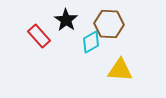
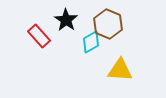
brown hexagon: moved 1 px left; rotated 20 degrees clockwise
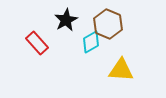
black star: rotated 10 degrees clockwise
red rectangle: moved 2 px left, 7 px down
yellow triangle: moved 1 px right
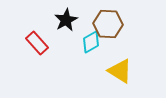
brown hexagon: rotated 20 degrees counterclockwise
yellow triangle: moved 1 px left, 1 px down; rotated 28 degrees clockwise
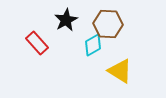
cyan diamond: moved 2 px right, 3 px down
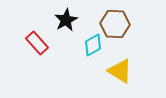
brown hexagon: moved 7 px right
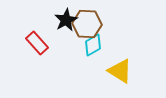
brown hexagon: moved 28 px left
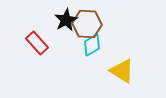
cyan diamond: moved 1 px left
yellow triangle: moved 2 px right
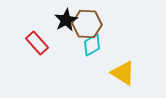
yellow triangle: moved 1 px right, 2 px down
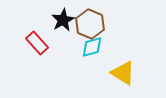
black star: moved 3 px left
brown hexagon: moved 3 px right; rotated 20 degrees clockwise
cyan diamond: moved 2 px down; rotated 15 degrees clockwise
